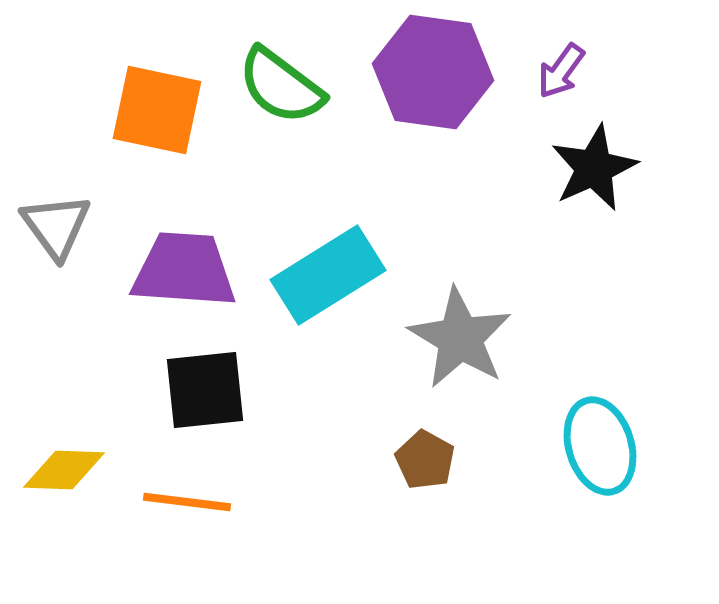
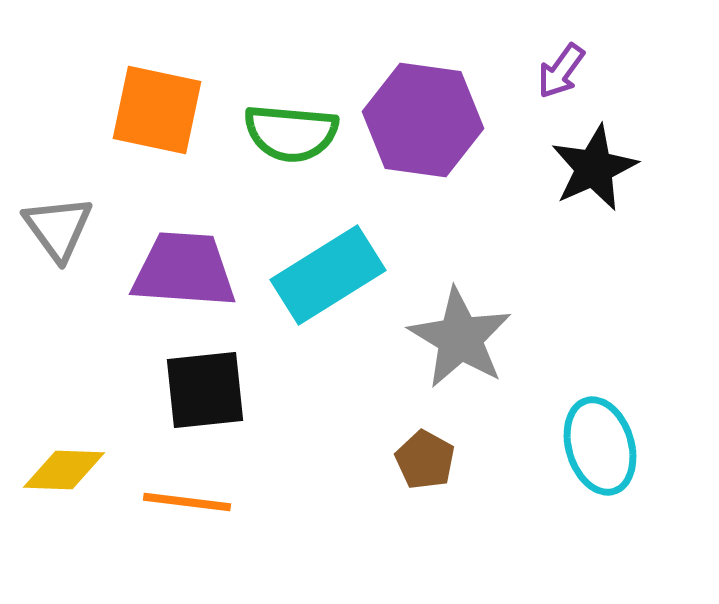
purple hexagon: moved 10 px left, 48 px down
green semicircle: moved 10 px right, 47 px down; rotated 32 degrees counterclockwise
gray triangle: moved 2 px right, 2 px down
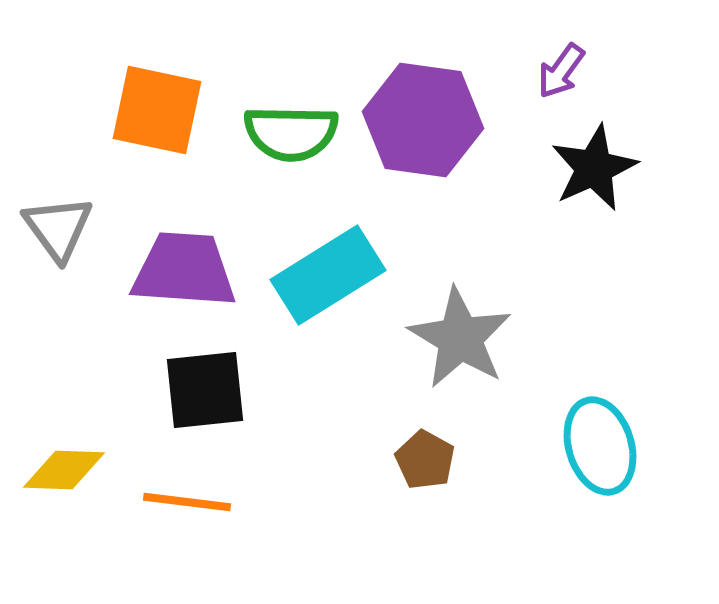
green semicircle: rotated 4 degrees counterclockwise
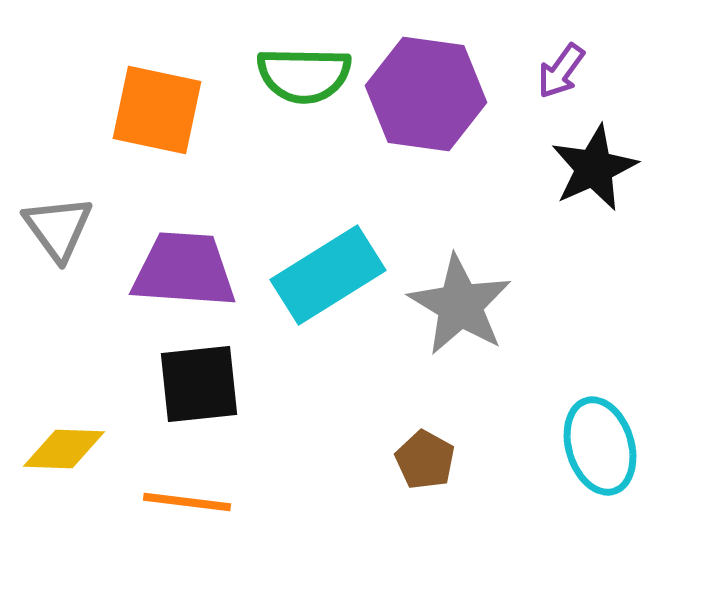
purple hexagon: moved 3 px right, 26 px up
green semicircle: moved 13 px right, 58 px up
gray star: moved 33 px up
black square: moved 6 px left, 6 px up
yellow diamond: moved 21 px up
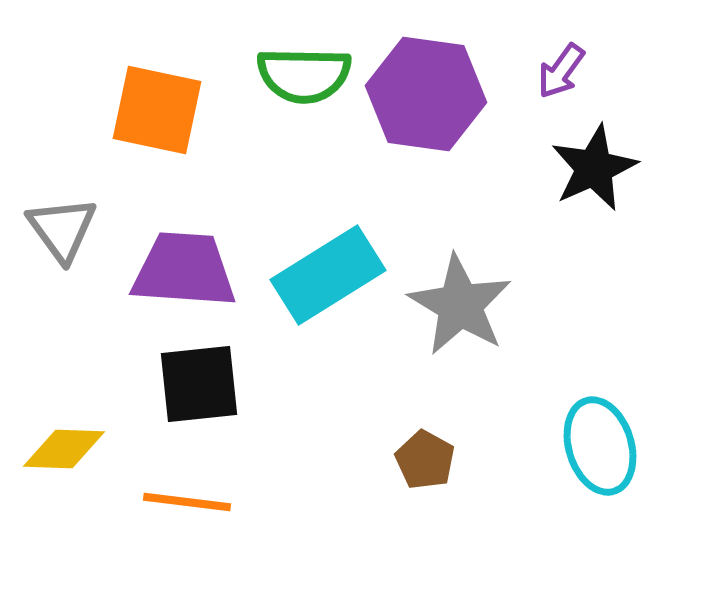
gray triangle: moved 4 px right, 1 px down
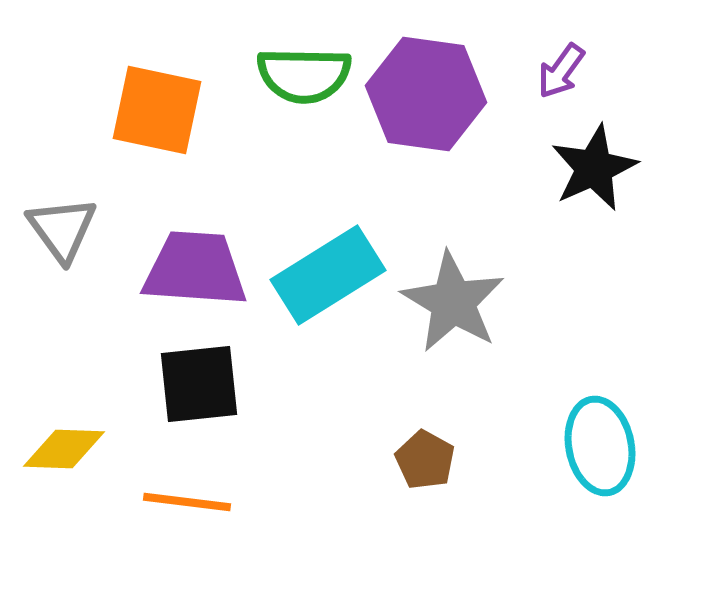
purple trapezoid: moved 11 px right, 1 px up
gray star: moved 7 px left, 3 px up
cyan ellipse: rotated 6 degrees clockwise
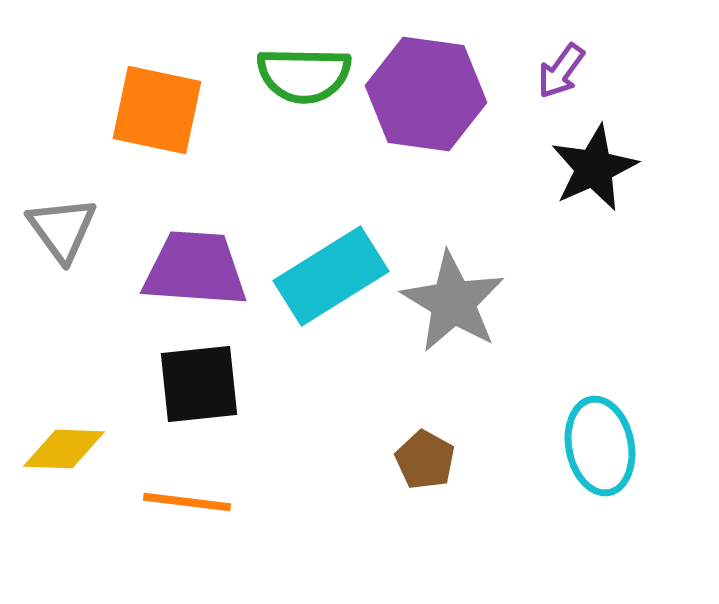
cyan rectangle: moved 3 px right, 1 px down
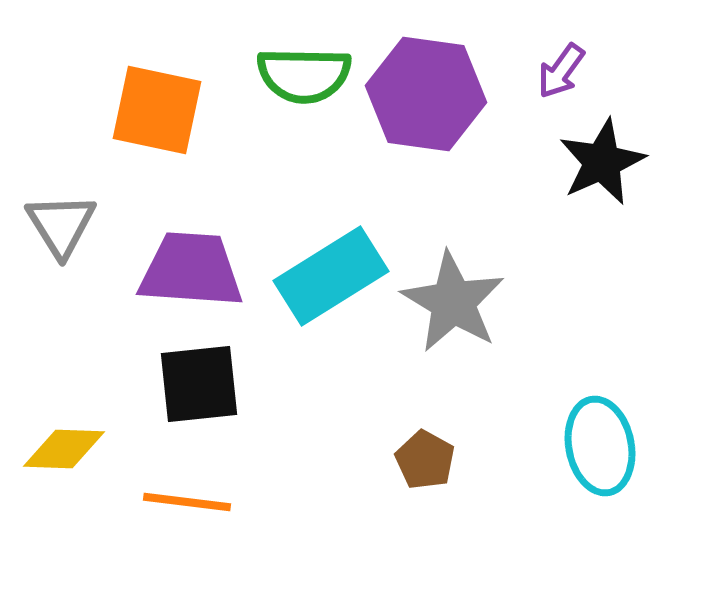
black star: moved 8 px right, 6 px up
gray triangle: moved 1 px left, 4 px up; rotated 4 degrees clockwise
purple trapezoid: moved 4 px left, 1 px down
